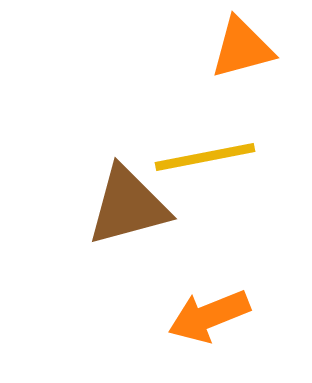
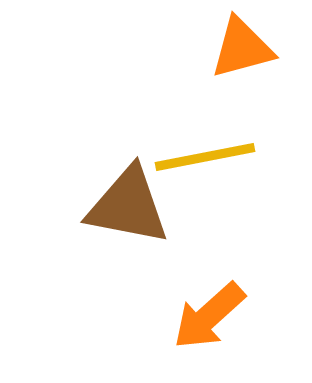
brown triangle: rotated 26 degrees clockwise
orange arrow: rotated 20 degrees counterclockwise
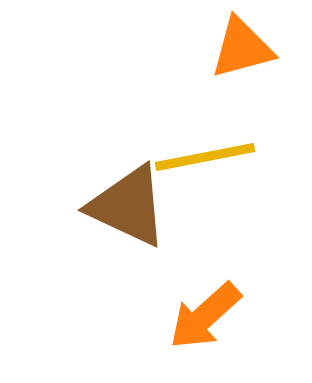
brown triangle: rotated 14 degrees clockwise
orange arrow: moved 4 px left
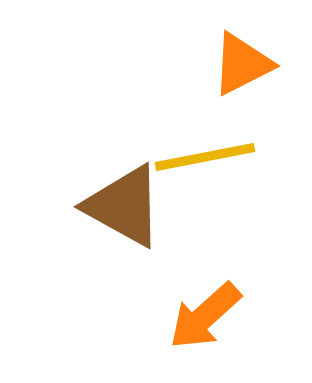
orange triangle: moved 16 px down; rotated 12 degrees counterclockwise
brown triangle: moved 4 px left; rotated 4 degrees clockwise
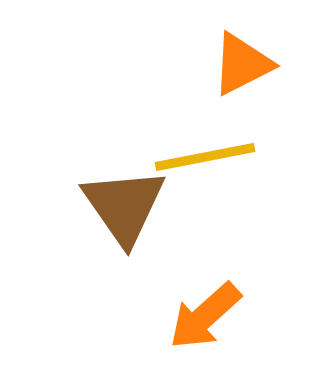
brown triangle: rotated 26 degrees clockwise
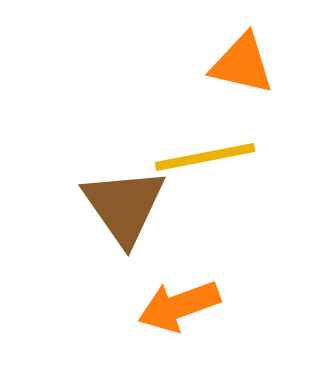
orange triangle: rotated 40 degrees clockwise
orange arrow: moved 26 px left, 10 px up; rotated 22 degrees clockwise
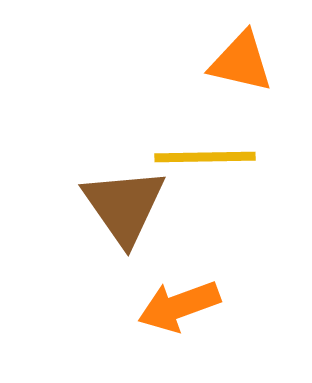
orange triangle: moved 1 px left, 2 px up
yellow line: rotated 10 degrees clockwise
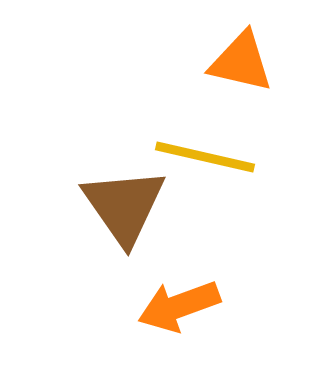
yellow line: rotated 14 degrees clockwise
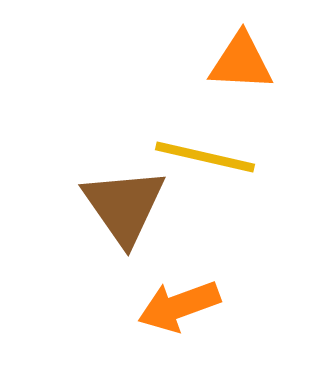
orange triangle: rotated 10 degrees counterclockwise
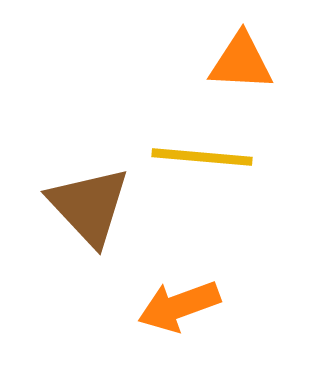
yellow line: moved 3 px left; rotated 8 degrees counterclockwise
brown triangle: moved 35 px left; rotated 8 degrees counterclockwise
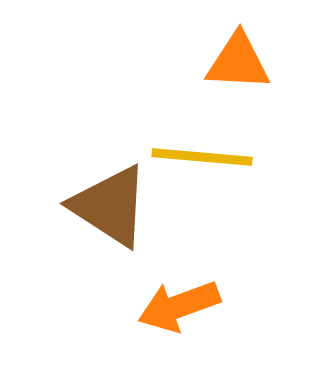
orange triangle: moved 3 px left
brown triangle: moved 21 px right; rotated 14 degrees counterclockwise
